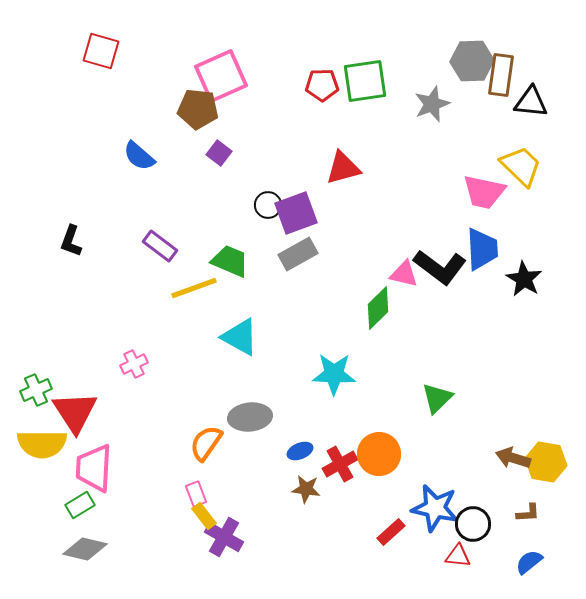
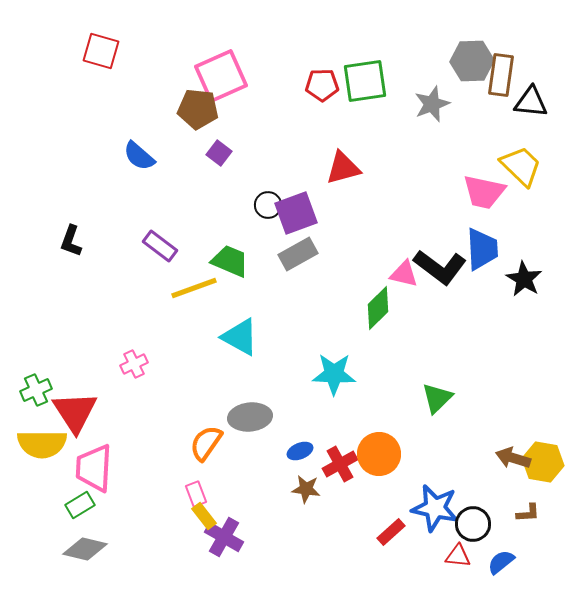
yellow hexagon at (546, 462): moved 3 px left
blue semicircle at (529, 562): moved 28 px left
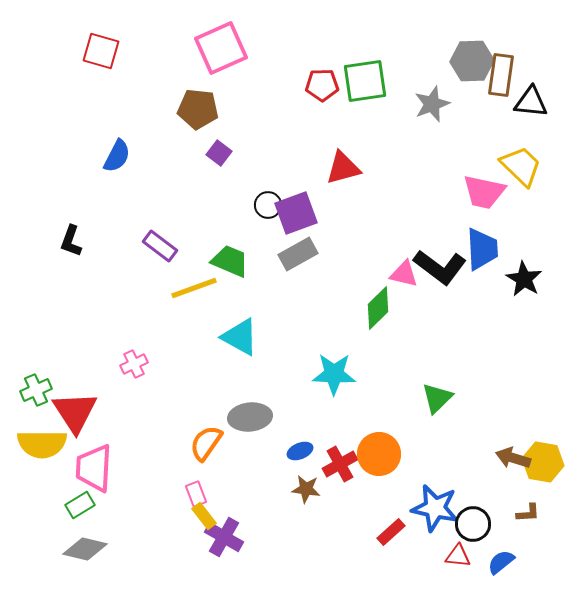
pink square at (221, 76): moved 28 px up
blue semicircle at (139, 156): moved 22 px left; rotated 104 degrees counterclockwise
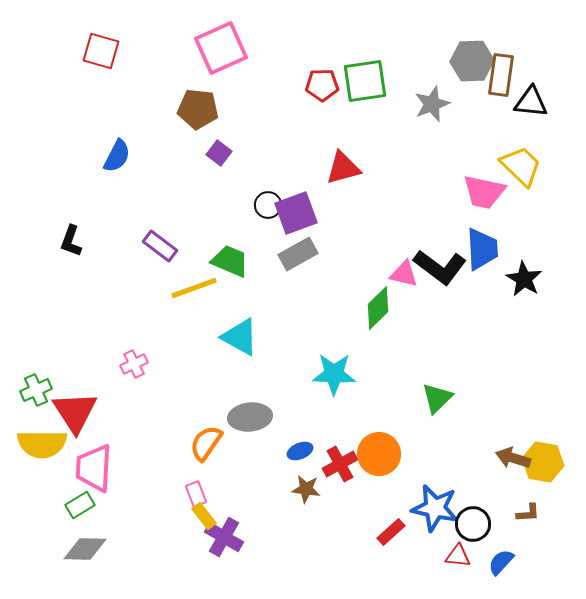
gray diamond at (85, 549): rotated 12 degrees counterclockwise
blue semicircle at (501, 562): rotated 8 degrees counterclockwise
